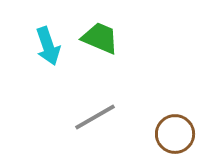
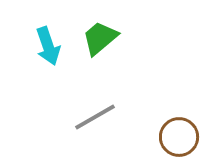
green trapezoid: rotated 63 degrees counterclockwise
brown circle: moved 4 px right, 3 px down
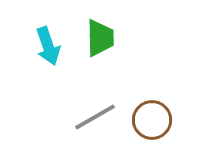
green trapezoid: rotated 129 degrees clockwise
brown circle: moved 27 px left, 17 px up
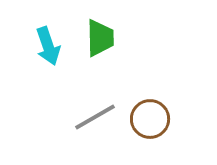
brown circle: moved 2 px left, 1 px up
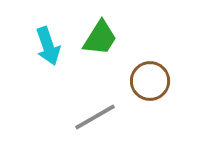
green trapezoid: rotated 33 degrees clockwise
brown circle: moved 38 px up
